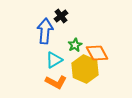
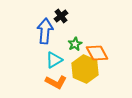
green star: moved 1 px up
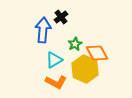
black cross: moved 1 px down
blue arrow: moved 2 px left, 1 px up
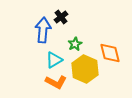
orange diamond: moved 13 px right; rotated 15 degrees clockwise
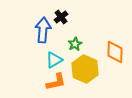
orange diamond: moved 5 px right, 1 px up; rotated 15 degrees clockwise
orange L-shape: rotated 40 degrees counterclockwise
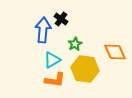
black cross: moved 2 px down; rotated 16 degrees counterclockwise
orange diamond: rotated 25 degrees counterclockwise
cyan triangle: moved 2 px left
yellow hexagon: rotated 16 degrees counterclockwise
orange L-shape: moved 1 px left, 2 px up; rotated 20 degrees clockwise
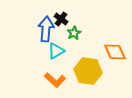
blue arrow: moved 3 px right, 1 px up
green star: moved 1 px left, 11 px up
cyan triangle: moved 4 px right, 9 px up
yellow hexagon: moved 3 px right, 2 px down
orange L-shape: rotated 35 degrees clockwise
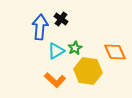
blue arrow: moved 6 px left, 2 px up
green star: moved 1 px right, 15 px down
